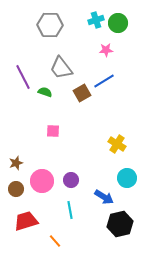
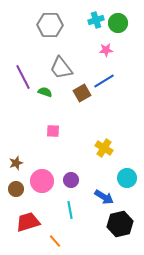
yellow cross: moved 13 px left, 4 px down
red trapezoid: moved 2 px right, 1 px down
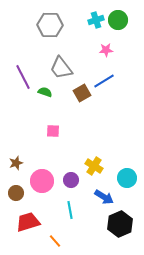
green circle: moved 3 px up
yellow cross: moved 10 px left, 18 px down
brown circle: moved 4 px down
black hexagon: rotated 10 degrees counterclockwise
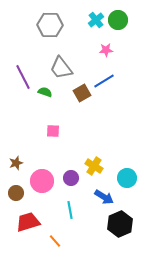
cyan cross: rotated 21 degrees counterclockwise
purple circle: moved 2 px up
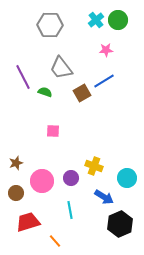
yellow cross: rotated 12 degrees counterclockwise
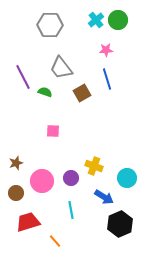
blue line: moved 3 px right, 2 px up; rotated 75 degrees counterclockwise
cyan line: moved 1 px right
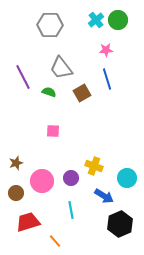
green semicircle: moved 4 px right
blue arrow: moved 1 px up
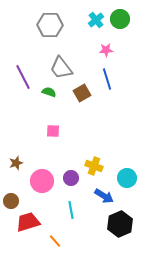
green circle: moved 2 px right, 1 px up
brown circle: moved 5 px left, 8 px down
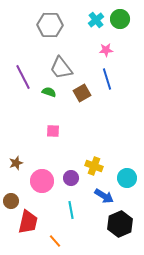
red trapezoid: rotated 120 degrees clockwise
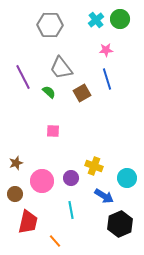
green semicircle: rotated 24 degrees clockwise
brown circle: moved 4 px right, 7 px up
